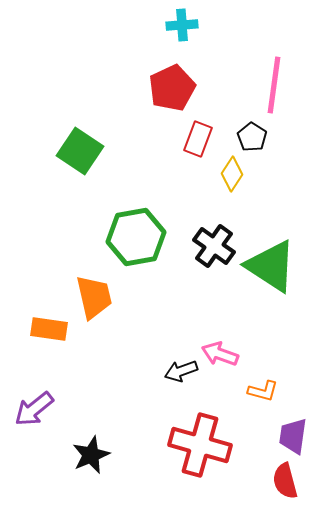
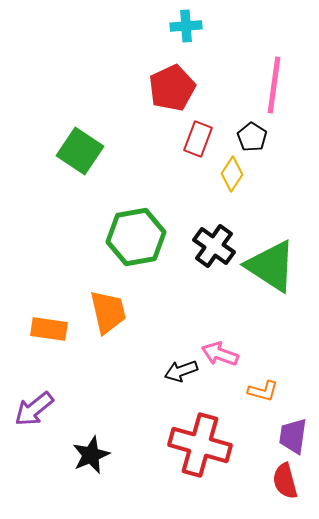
cyan cross: moved 4 px right, 1 px down
orange trapezoid: moved 14 px right, 15 px down
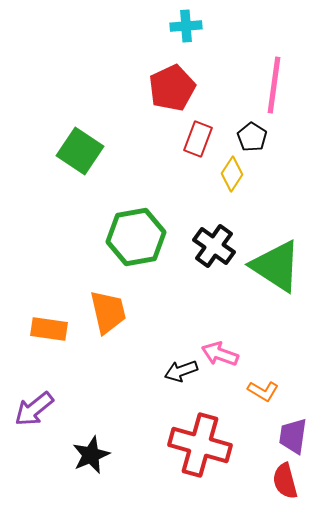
green triangle: moved 5 px right
orange L-shape: rotated 16 degrees clockwise
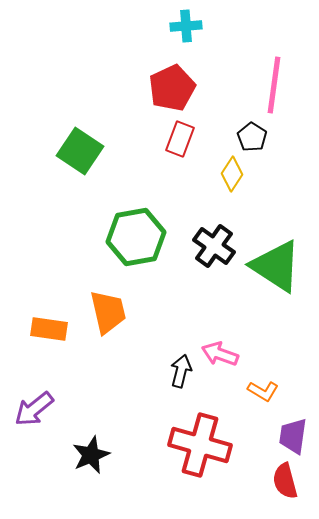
red rectangle: moved 18 px left
black arrow: rotated 124 degrees clockwise
